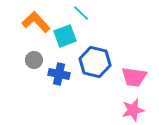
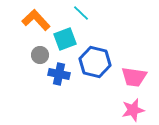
orange L-shape: moved 2 px up
cyan square: moved 3 px down
gray circle: moved 6 px right, 5 px up
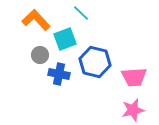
pink trapezoid: rotated 12 degrees counterclockwise
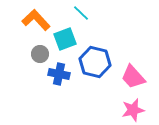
gray circle: moved 1 px up
pink trapezoid: moved 1 px left; rotated 52 degrees clockwise
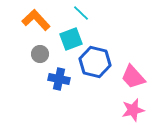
cyan square: moved 6 px right
blue cross: moved 5 px down
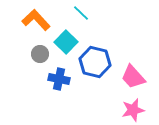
cyan square: moved 5 px left, 3 px down; rotated 25 degrees counterclockwise
